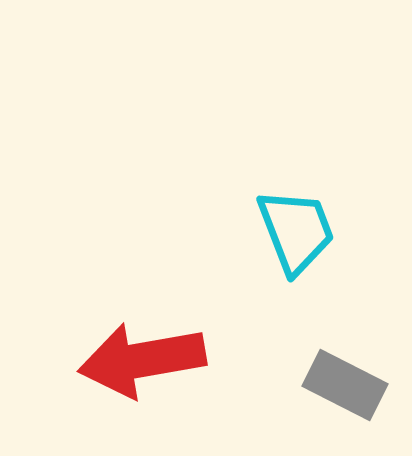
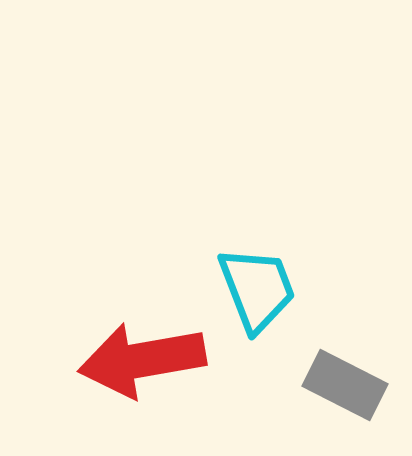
cyan trapezoid: moved 39 px left, 58 px down
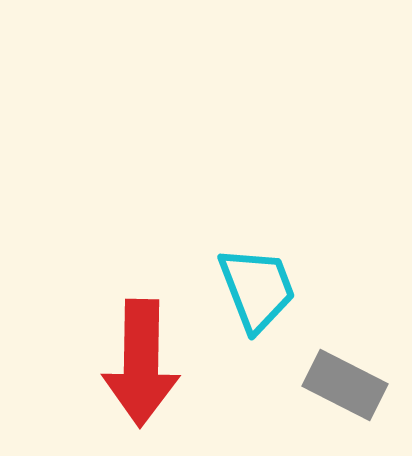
red arrow: moved 1 px left, 3 px down; rotated 79 degrees counterclockwise
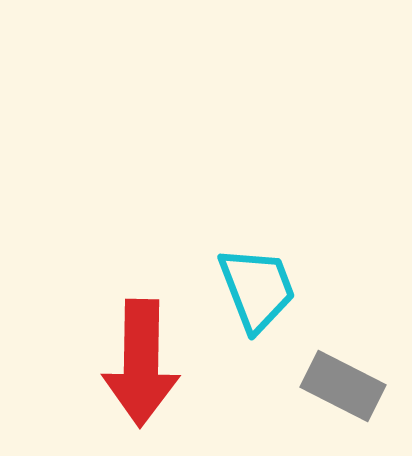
gray rectangle: moved 2 px left, 1 px down
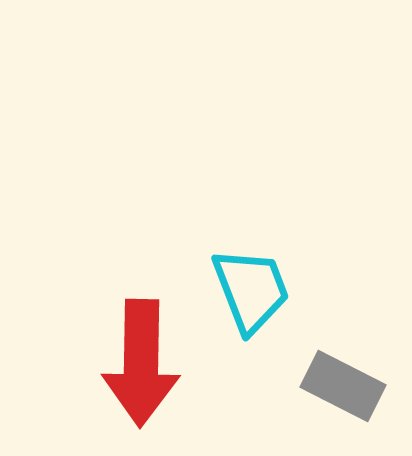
cyan trapezoid: moved 6 px left, 1 px down
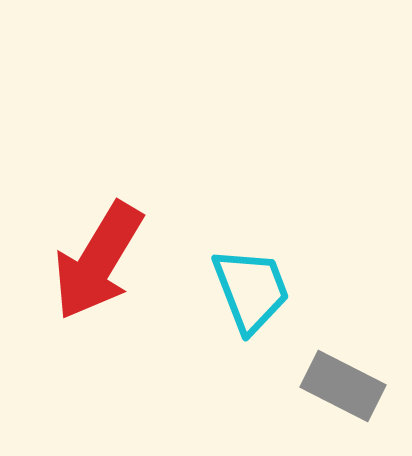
red arrow: moved 43 px left, 102 px up; rotated 30 degrees clockwise
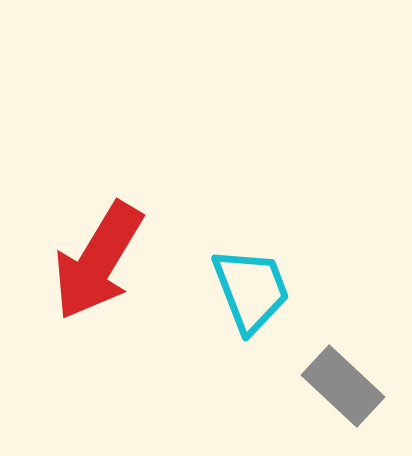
gray rectangle: rotated 16 degrees clockwise
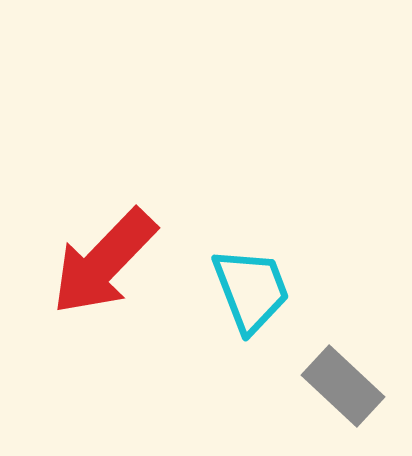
red arrow: moved 6 px right, 1 px down; rotated 13 degrees clockwise
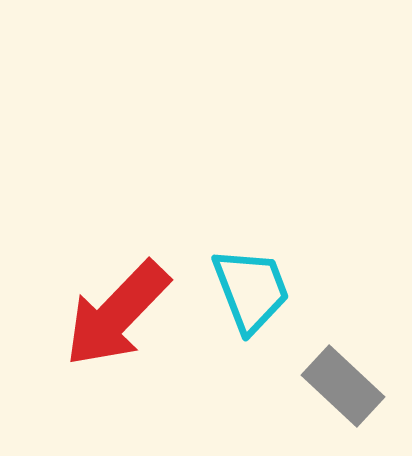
red arrow: moved 13 px right, 52 px down
